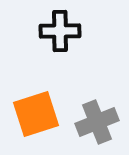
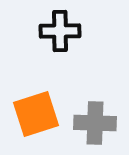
gray cross: moved 2 px left, 1 px down; rotated 24 degrees clockwise
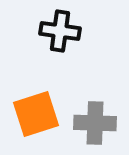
black cross: rotated 9 degrees clockwise
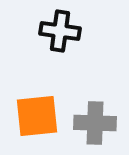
orange square: moved 1 px right, 2 px down; rotated 12 degrees clockwise
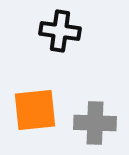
orange square: moved 2 px left, 6 px up
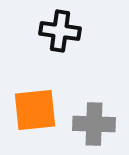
gray cross: moved 1 px left, 1 px down
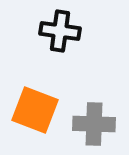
orange square: rotated 27 degrees clockwise
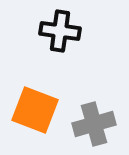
gray cross: rotated 18 degrees counterclockwise
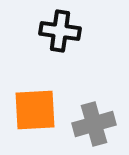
orange square: rotated 24 degrees counterclockwise
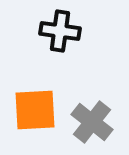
gray cross: moved 2 px left, 2 px up; rotated 36 degrees counterclockwise
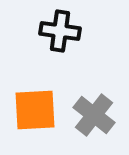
gray cross: moved 2 px right, 7 px up
